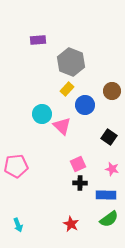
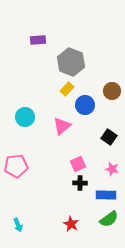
cyan circle: moved 17 px left, 3 px down
pink triangle: rotated 36 degrees clockwise
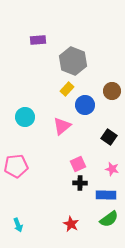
gray hexagon: moved 2 px right, 1 px up
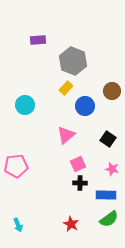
yellow rectangle: moved 1 px left, 1 px up
blue circle: moved 1 px down
cyan circle: moved 12 px up
pink triangle: moved 4 px right, 9 px down
black square: moved 1 px left, 2 px down
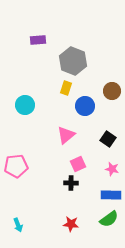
yellow rectangle: rotated 24 degrees counterclockwise
black cross: moved 9 px left
blue rectangle: moved 5 px right
red star: rotated 21 degrees counterclockwise
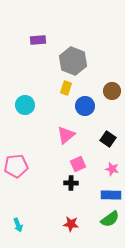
green semicircle: moved 1 px right
